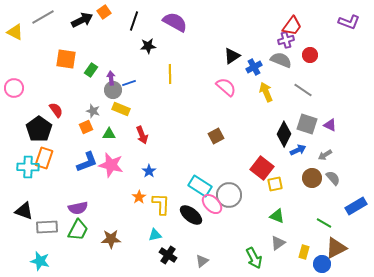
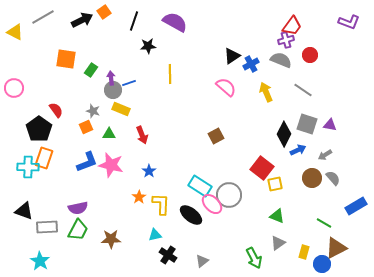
blue cross at (254, 67): moved 3 px left, 3 px up
purple triangle at (330, 125): rotated 16 degrees counterclockwise
cyan star at (40, 261): rotated 18 degrees clockwise
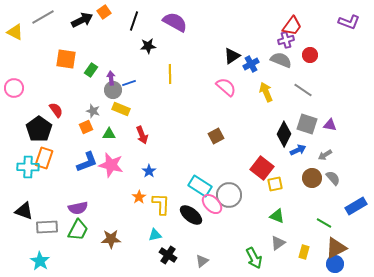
blue circle at (322, 264): moved 13 px right
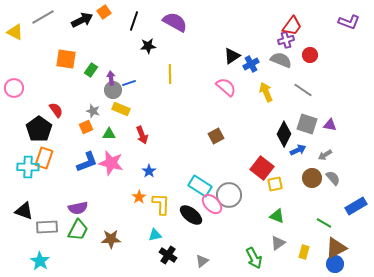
pink star at (111, 165): moved 2 px up
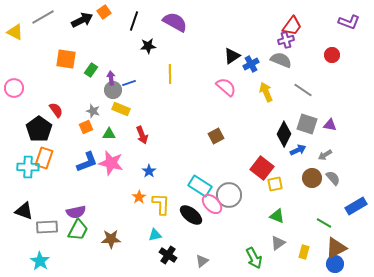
red circle at (310, 55): moved 22 px right
purple semicircle at (78, 208): moved 2 px left, 4 px down
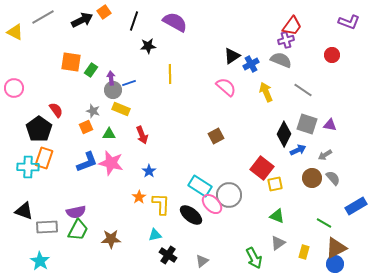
orange square at (66, 59): moved 5 px right, 3 px down
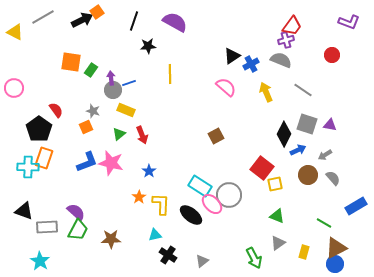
orange square at (104, 12): moved 7 px left
yellow rectangle at (121, 109): moved 5 px right, 1 px down
green triangle at (109, 134): moved 10 px right; rotated 40 degrees counterclockwise
brown circle at (312, 178): moved 4 px left, 3 px up
purple semicircle at (76, 212): rotated 126 degrees counterclockwise
